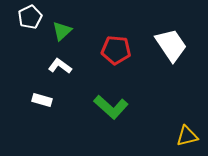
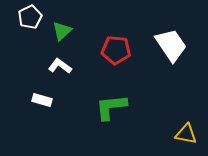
green L-shape: rotated 132 degrees clockwise
yellow triangle: moved 1 px left, 2 px up; rotated 25 degrees clockwise
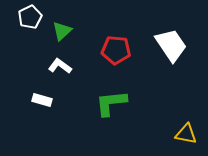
green L-shape: moved 4 px up
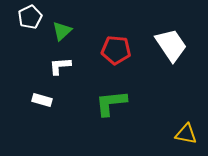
white L-shape: rotated 40 degrees counterclockwise
